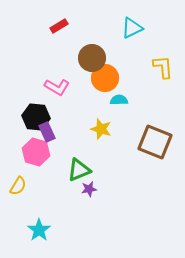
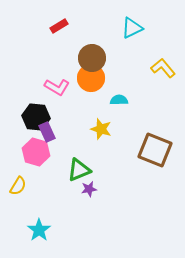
yellow L-shape: moved 1 px down; rotated 35 degrees counterclockwise
orange circle: moved 14 px left
brown square: moved 8 px down
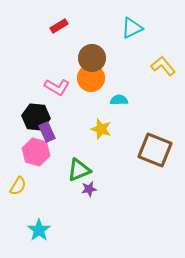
yellow L-shape: moved 2 px up
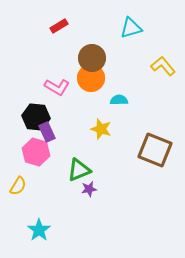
cyan triangle: moved 1 px left; rotated 10 degrees clockwise
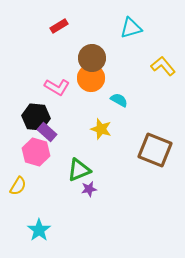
cyan semicircle: rotated 30 degrees clockwise
purple rectangle: rotated 24 degrees counterclockwise
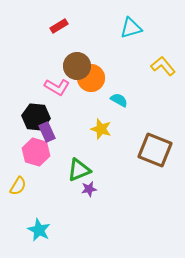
brown circle: moved 15 px left, 8 px down
purple rectangle: rotated 24 degrees clockwise
cyan star: rotated 10 degrees counterclockwise
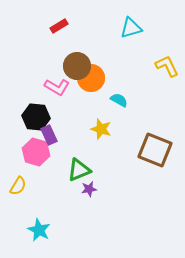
yellow L-shape: moved 4 px right; rotated 15 degrees clockwise
purple rectangle: moved 2 px right, 3 px down
